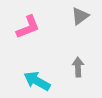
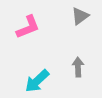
cyan arrow: rotated 72 degrees counterclockwise
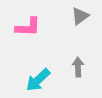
pink L-shape: rotated 24 degrees clockwise
cyan arrow: moved 1 px right, 1 px up
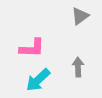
pink L-shape: moved 4 px right, 21 px down
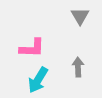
gray triangle: rotated 24 degrees counterclockwise
cyan arrow: rotated 16 degrees counterclockwise
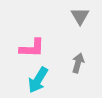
gray arrow: moved 4 px up; rotated 18 degrees clockwise
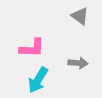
gray triangle: rotated 24 degrees counterclockwise
gray arrow: rotated 78 degrees clockwise
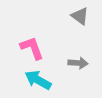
pink L-shape: rotated 112 degrees counterclockwise
cyan arrow: rotated 88 degrees clockwise
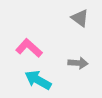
gray triangle: moved 2 px down
pink L-shape: moved 3 px left; rotated 28 degrees counterclockwise
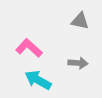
gray triangle: moved 3 px down; rotated 24 degrees counterclockwise
